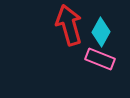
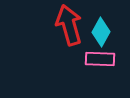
pink rectangle: rotated 20 degrees counterclockwise
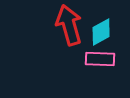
cyan diamond: rotated 32 degrees clockwise
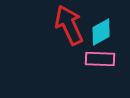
red arrow: rotated 9 degrees counterclockwise
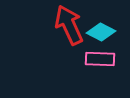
cyan diamond: rotated 56 degrees clockwise
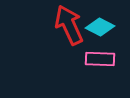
cyan diamond: moved 1 px left, 5 px up
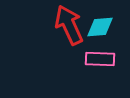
cyan diamond: rotated 32 degrees counterclockwise
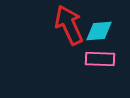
cyan diamond: moved 1 px left, 4 px down
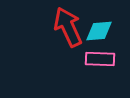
red arrow: moved 1 px left, 2 px down
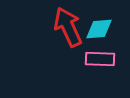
cyan diamond: moved 2 px up
